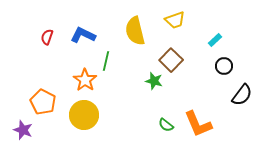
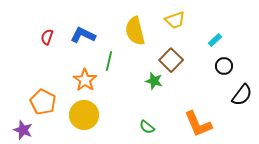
green line: moved 3 px right
green semicircle: moved 19 px left, 2 px down
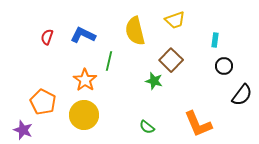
cyan rectangle: rotated 40 degrees counterclockwise
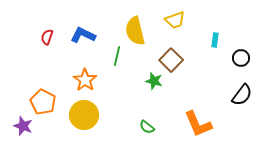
green line: moved 8 px right, 5 px up
black circle: moved 17 px right, 8 px up
purple star: moved 4 px up
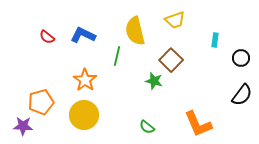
red semicircle: rotated 70 degrees counterclockwise
orange pentagon: moved 2 px left; rotated 30 degrees clockwise
purple star: rotated 18 degrees counterclockwise
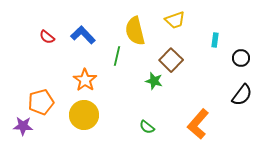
blue L-shape: rotated 20 degrees clockwise
orange L-shape: rotated 64 degrees clockwise
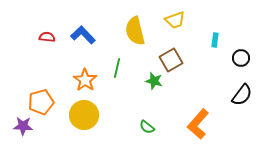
red semicircle: rotated 147 degrees clockwise
green line: moved 12 px down
brown square: rotated 15 degrees clockwise
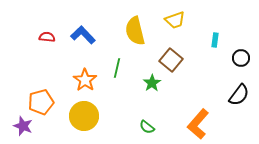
brown square: rotated 20 degrees counterclockwise
green star: moved 2 px left, 2 px down; rotated 24 degrees clockwise
black semicircle: moved 3 px left
yellow circle: moved 1 px down
purple star: rotated 18 degrees clockwise
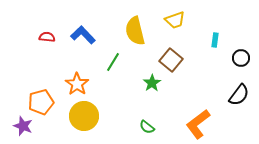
green line: moved 4 px left, 6 px up; rotated 18 degrees clockwise
orange star: moved 8 px left, 4 px down
orange L-shape: rotated 12 degrees clockwise
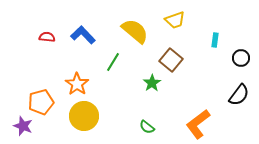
yellow semicircle: rotated 144 degrees clockwise
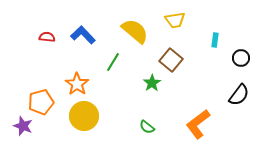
yellow trapezoid: rotated 10 degrees clockwise
